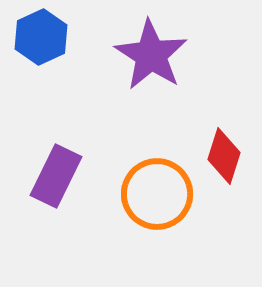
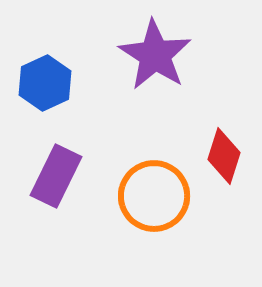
blue hexagon: moved 4 px right, 46 px down
purple star: moved 4 px right
orange circle: moved 3 px left, 2 px down
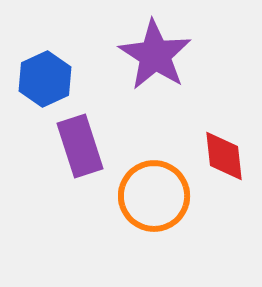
blue hexagon: moved 4 px up
red diamond: rotated 24 degrees counterclockwise
purple rectangle: moved 24 px right, 30 px up; rotated 44 degrees counterclockwise
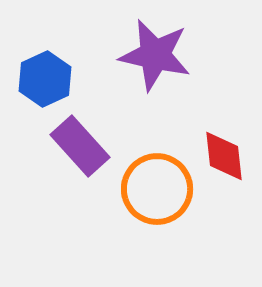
purple star: rotated 20 degrees counterclockwise
purple rectangle: rotated 24 degrees counterclockwise
orange circle: moved 3 px right, 7 px up
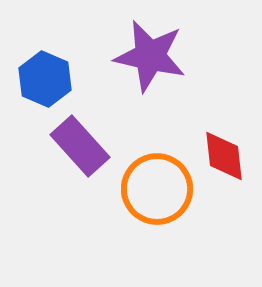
purple star: moved 5 px left, 1 px down
blue hexagon: rotated 12 degrees counterclockwise
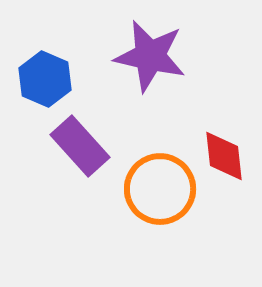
orange circle: moved 3 px right
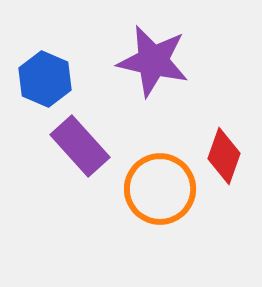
purple star: moved 3 px right, 5 px down
red diamond: rotated 26 degrees clockwise
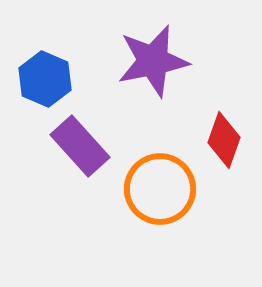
purple star: rotated 24 degrees counterclockwise
red diamond: moved 16 px up
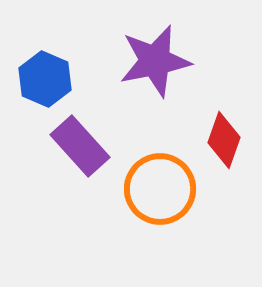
purple star: moved 2 px right
